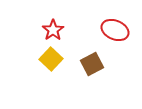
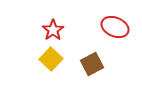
red ellipse: moved 3 px up
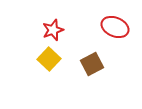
red star: rotated 15 degrees clockwise
yellow square: moved 2 px left
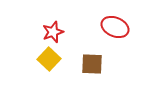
red star: moved 2 px down
brown square: rotated 30 degrees clockwise
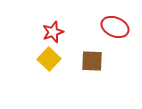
brown square: moved 3 px up
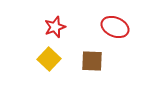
red star: moved 2 px right, 5 px up
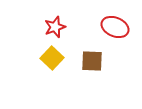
yellow square: moved 3 px right, 1 px up
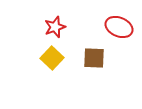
red ellipse: moved 4 px right
brown square: moved 2 px right, 3 px up
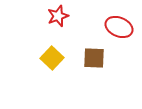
red star: moved 3 px right, 11 px up
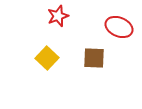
yellow square: moved 5 px left
